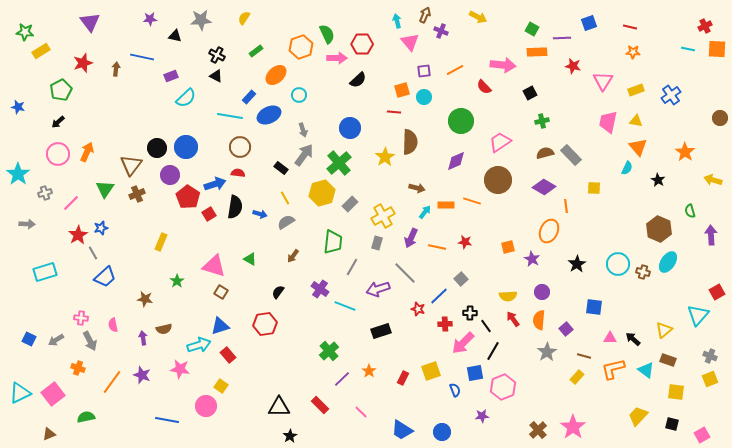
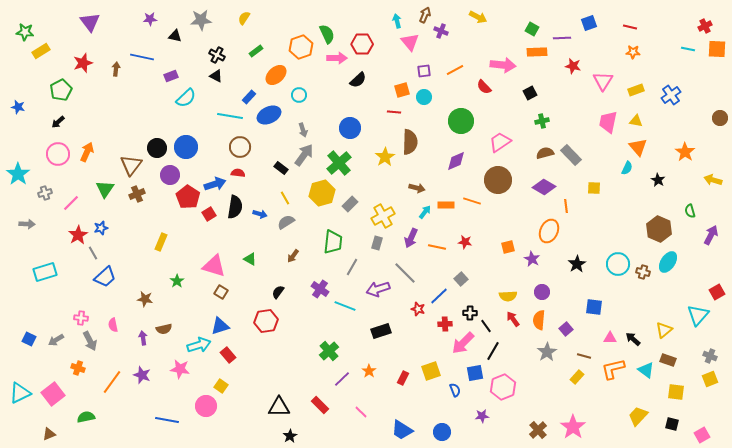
purple arrow at (711, 235): rotated 30 degrees clockwise
red hexagon at (265, 324): moved 1 px right, 3 px up
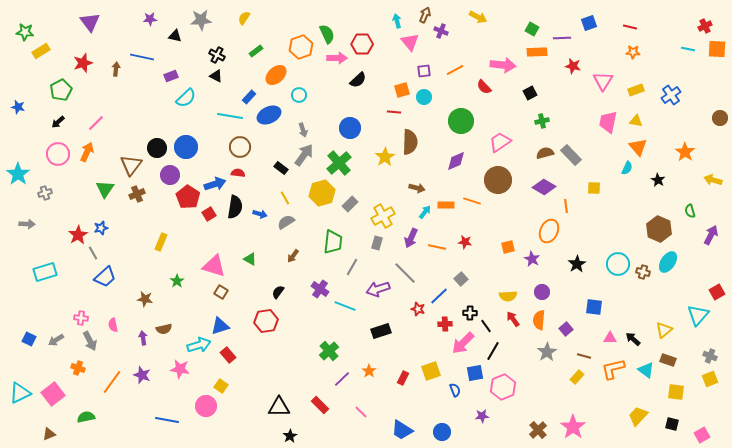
pink line at (71, 203): moved 25 px right, 80 px up
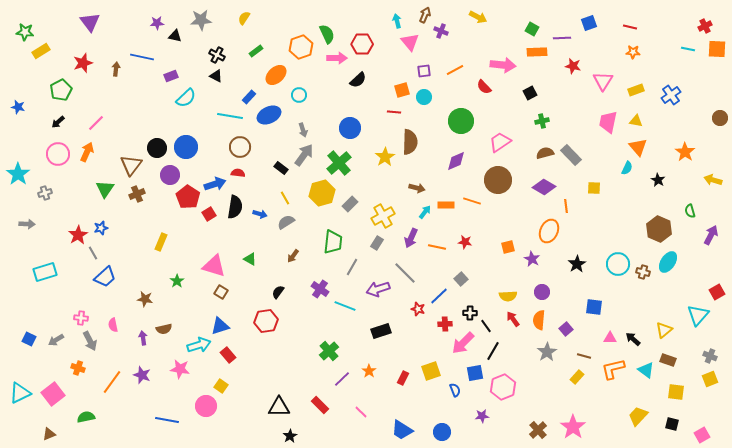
purple star at (150, 19): moved 7 px right, 4 px down
gray rectangle at (377, 243): rotated 16 degrees clockwise
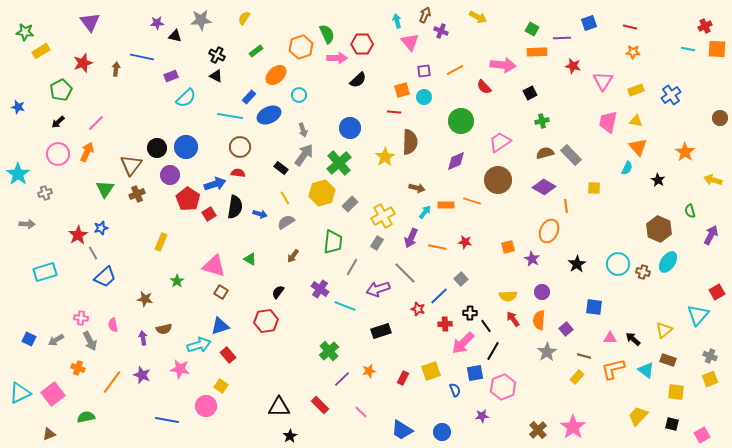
red pentagon at (188, 197): moved 2 px down
orange star at (369, 371): rotated 24 degrees clockwise
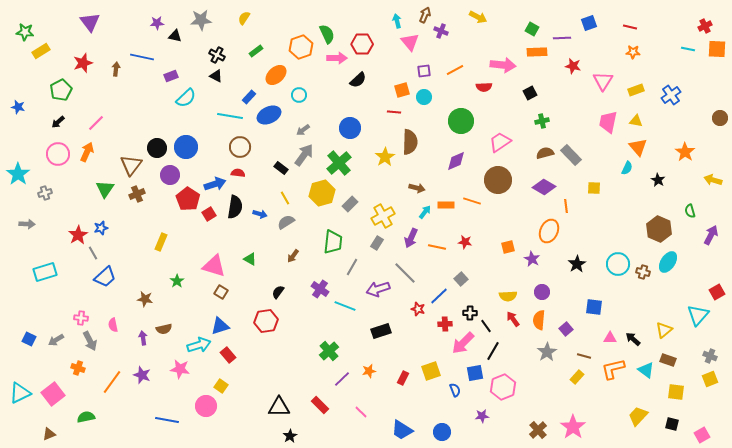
red semicircle at (484, 87): rotated 49 degrees counterclockwise
gray arrow at (303, 130): rotated 72 degrees clockwise
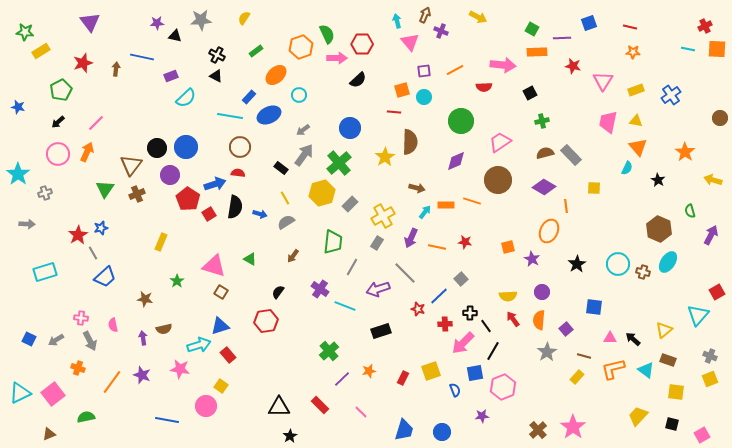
blue trapezoid at (402, 430): moved 2 px right; rotated 105 degrees counterclockwise
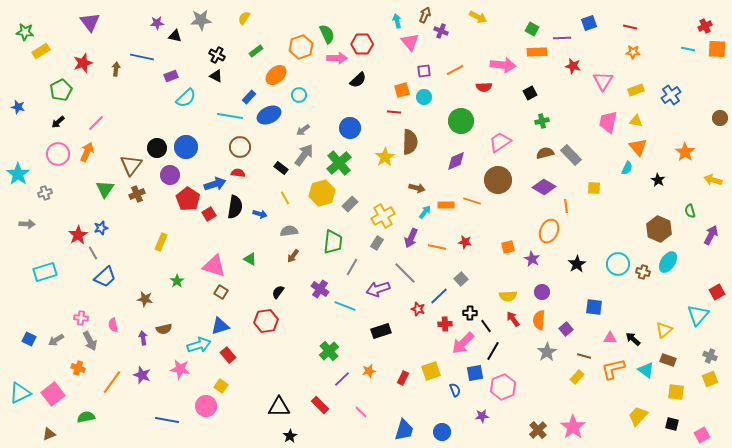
gray semicircle at (286, 222): moved 3 px right, 9 px down; rotated 24 degrees clockwise
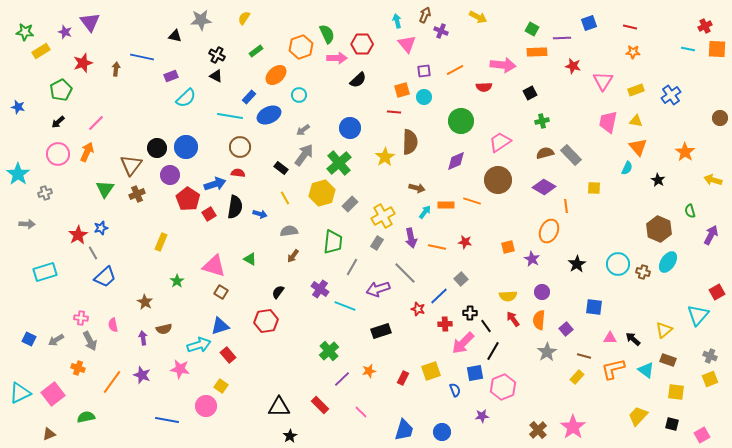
purple star at (157, 23): moved 92 px left, 9 px down; rotated 24 degrees clockwise
pink triangle at (410, 42): moved 3 px left, 2 px down
purple arrow at (411, 238): rotated 36 degrees counterclockwise
brown star at (145, 299): moved 3 px down; rotated 21 degrees clockwise
